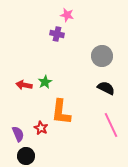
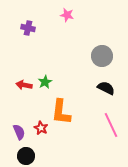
purple cross: moved 29 px left, 6 px up
purple semicircle: moved 1 px right, 2 px up
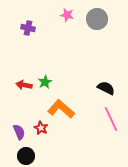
gray circle: moved 5 px left, 37 px up
orange L-shape: moved 3 px up; rotated 124 degrees clockwise
pink line: moved 6 px up
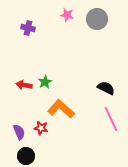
red star: rotated 16 degrees counterclockwise
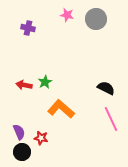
gray circle: moved 1 px left
red star: moved 10 px down
black circle: moved 4 px left, 4 px up
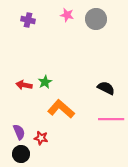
purple cross: moved 8 px up
pink line: rotated 65 degrees counterclockwise
black circle: moved 1 px left, 2 px down
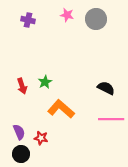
red arrow: moved 2 px left, 1 px down; rotated 119 degrees counterclockwise
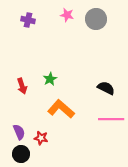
green star: moved 5 px right, 3 px up
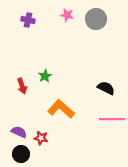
green star: moved 5 px left, 3 px up
pink line: moved 1 px right
purple semicircle: rotated 42 degrees counterclockwise
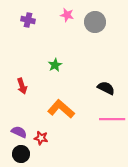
gray circle: moved 1 px left, 3 px down
green star: moved 10 px right, 11 px up
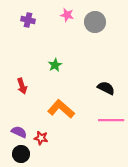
pink line: moved 1 px left, 1 px down
